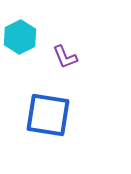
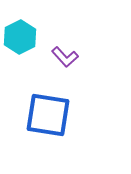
purple L-shape: rotated 20 degrees counterclockwise
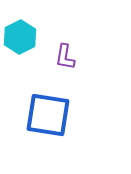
purple L-shape: rotated 52 degrees clockwise
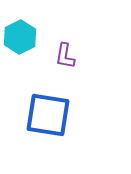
purple L-shape: moved 1 px up
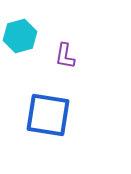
cyan hexagon: moved 1 px up; rotated 12 degrees clockwise
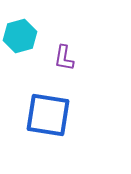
purple L-shape: moved 1 px left, 2 px down
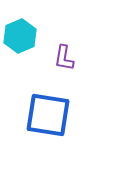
cyan hexagon: rotated 8 degrees counterclockwise
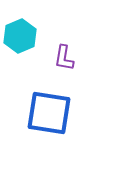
blue square: moved 1 px right, 2 px up
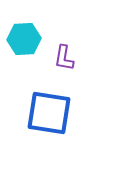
cyan hexagon: moved 4 px right, 3 px down; rotated 20 degrees clockwise
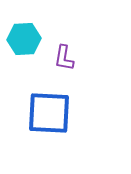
blue square: rotated 6 degrees counterclockwise
